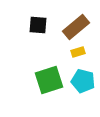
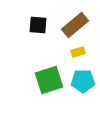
brown rectangle: moved 1 px left, 2 px up
cyan pentagon: rotated 15 degrees counterclockwise
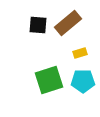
brown rectangle: moved 7 px left, 2 px up
yellow rectangle: moved 2 px right, 1 px down
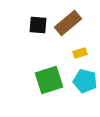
cyan pentagon: moved 2 px right; rotated 15 degrees clockwise
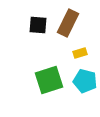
brown rectangle: rotated 24 degrees counterclockwise
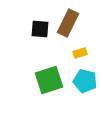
black square: moved 2 px right, 4 px down
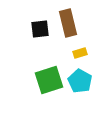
brown rectangle: rotated 40 degrees counterclockwise
black square: rotated 12 degrees counterclockwise
cyan pentagon: moved 5 px left; rotated 15 degrees clockwise
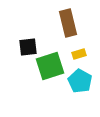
black square: moved 12 px left, 18 px down
yellow rectangle: moved 1 px left, 1 px down
green square: moved 1 px right, 14 px up
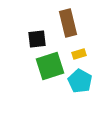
black square: moved 9 px right, 8 px up
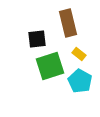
yellow rectangle: rotated 56 degrees clockwise
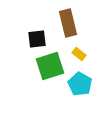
cyan pentagon: moved 3 px down
